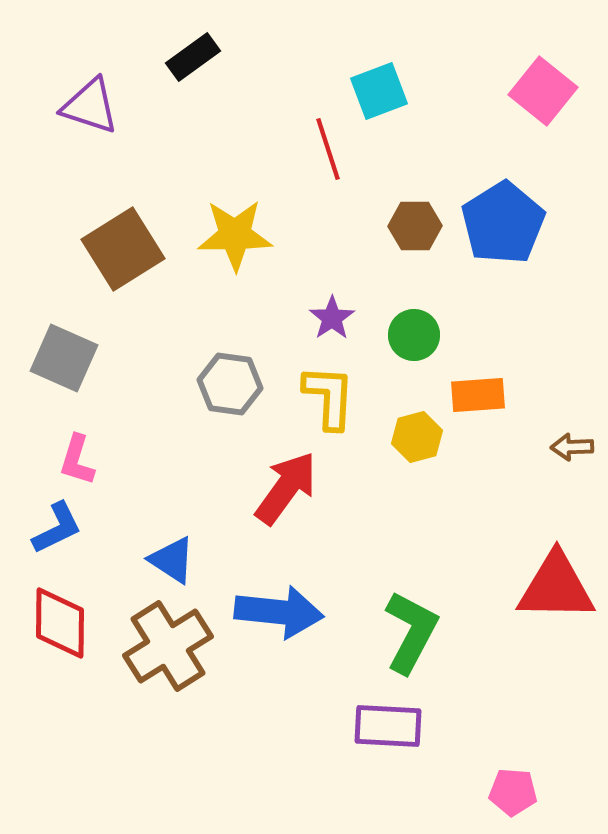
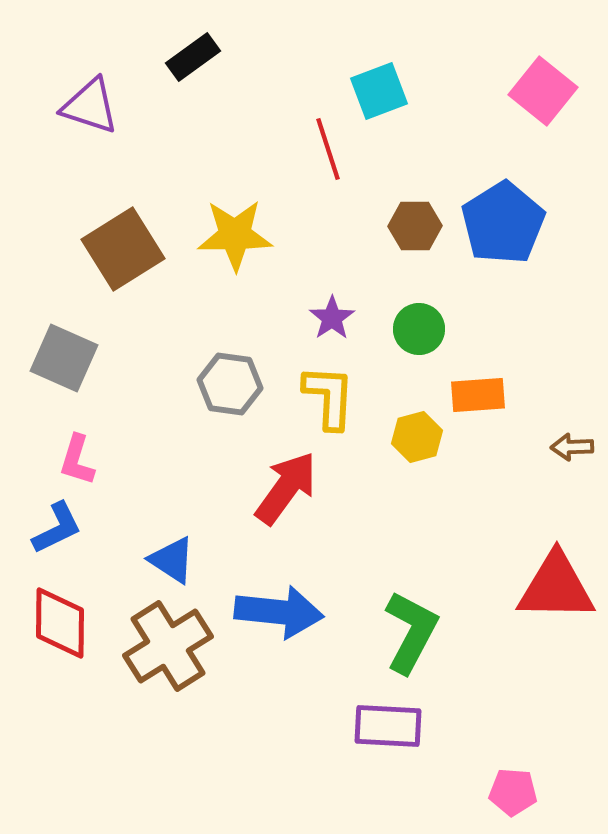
green circle: moved 5 px right, 6 px up
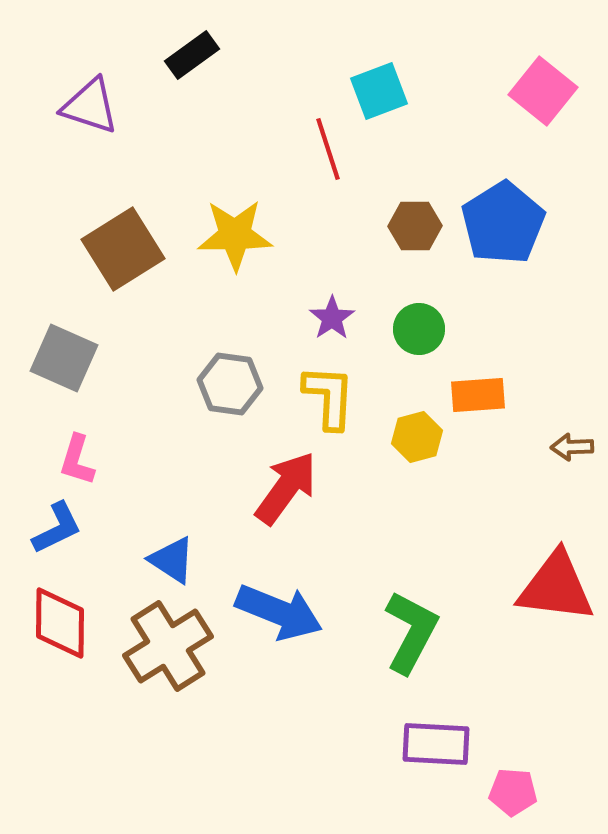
black rectangle: moved 1 px left, 2 px up
red triangle: rotated 6 degrees clockwise
blue arrow: rotated 16 degrees clockwise
purple rectangle: moved 48 px right, 18 px down
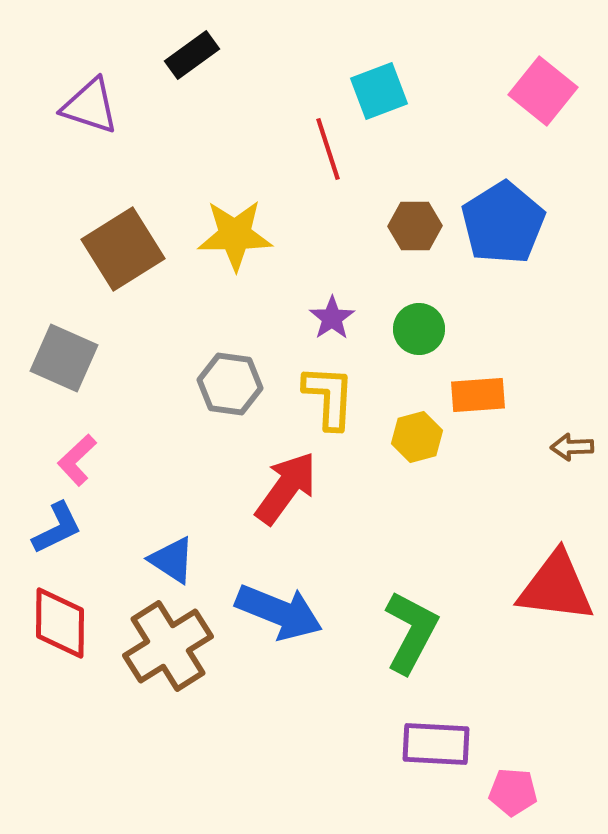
pink L-shape: rotated 30 degrees clockwise
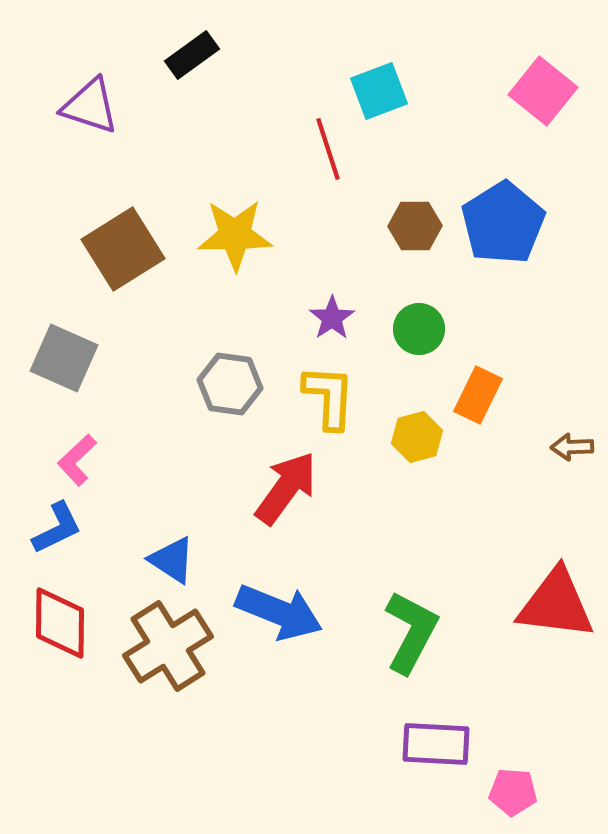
orange rectangle: rotated 60 degrees counterclockwise
red triangle: moved 17 px down
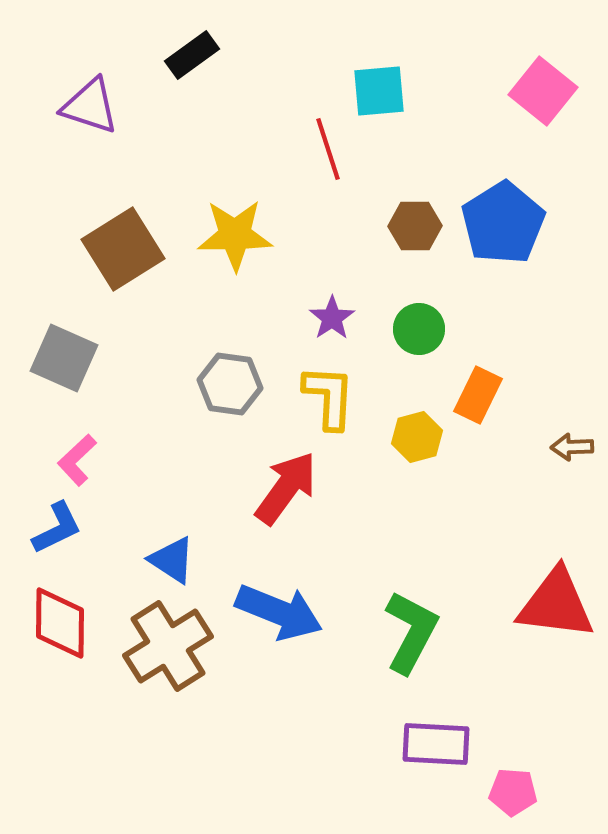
cyan square: rotated 16 degrees clockwise
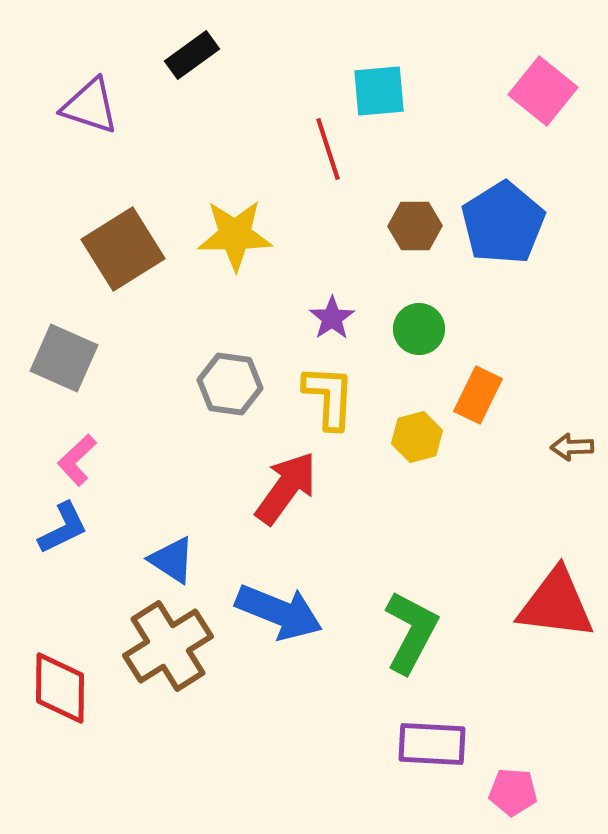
blue L-shape: moved 6 px right
red diamond: moved 65 px down
purple rectangle: moved 4 px left
